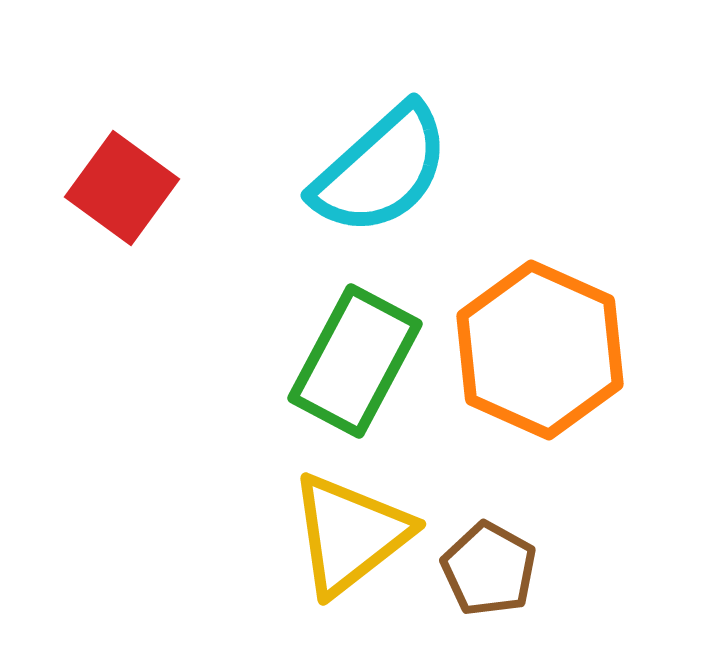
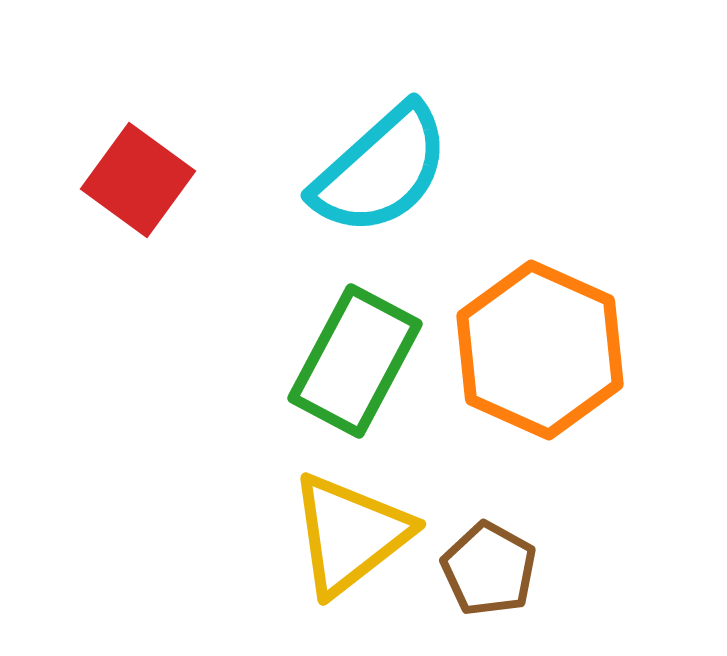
red square: moved 16 px right, 8 px up
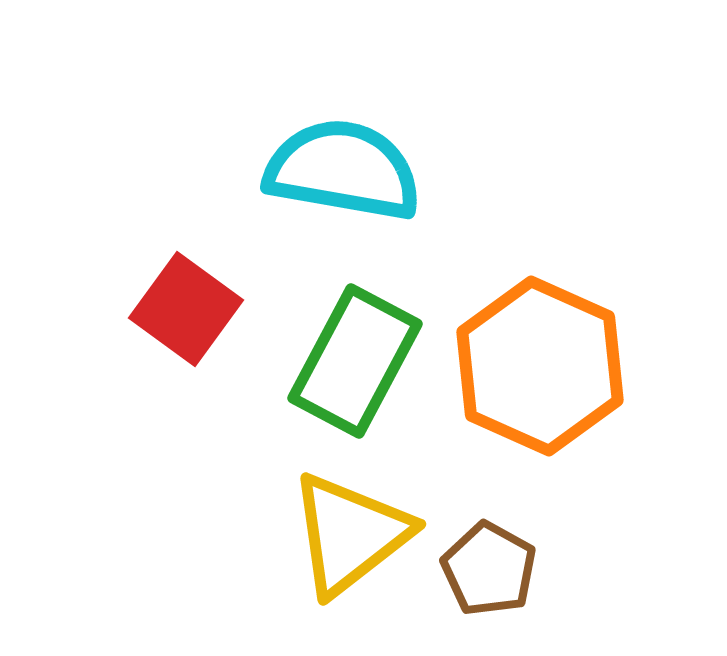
cyan semicircle: moved 38 px left; rotated 128 degrees counterclockwise
red square: moved 48 px right, 129 px down
orange hexagon: moved 16 px down
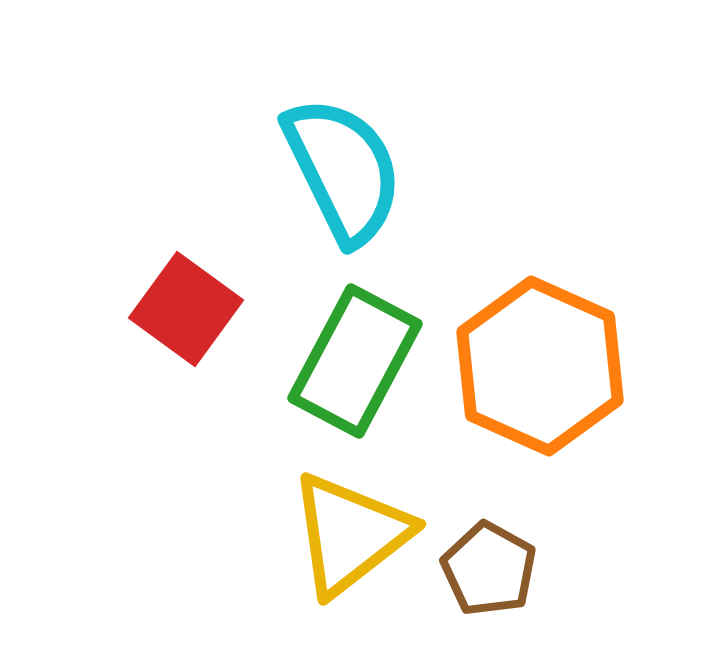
cyan semicircle: rotated 54 degrees clockwise
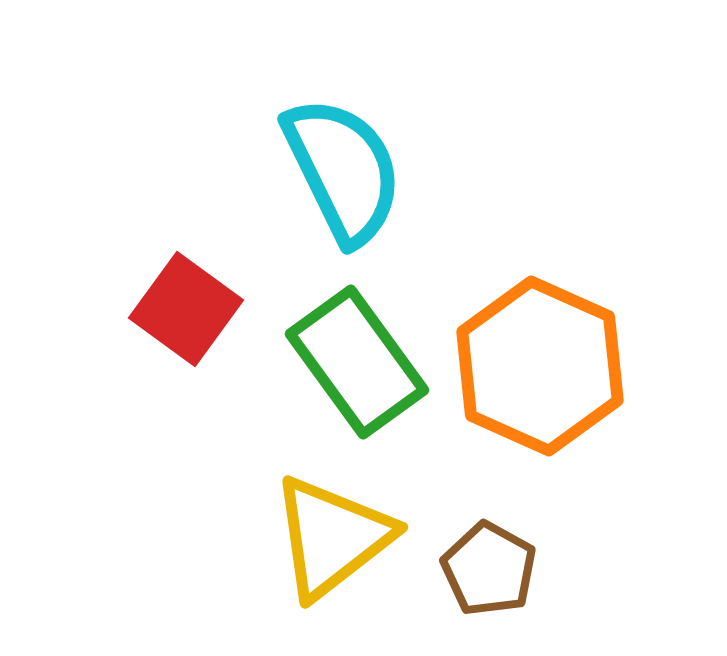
green rectangle: moved 2 px right, 1 px down; rotated 64 degrees counterclockwise
yellow triangle: moved 18 px left, 3 px down
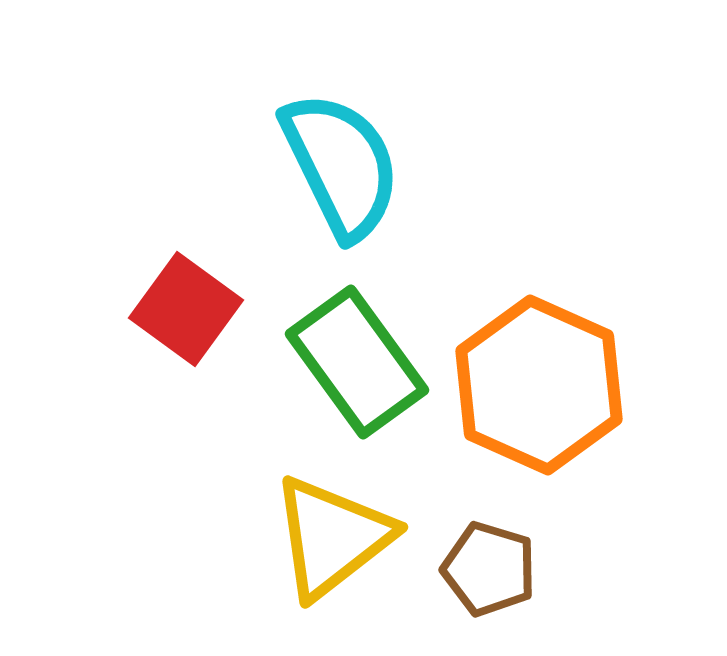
cyan semicircle: moved 2 px left, 5 px up
orange hexagon: moved 1 px left, 19 px down
brown pentagon: rotated 12 degrees counterclockwise
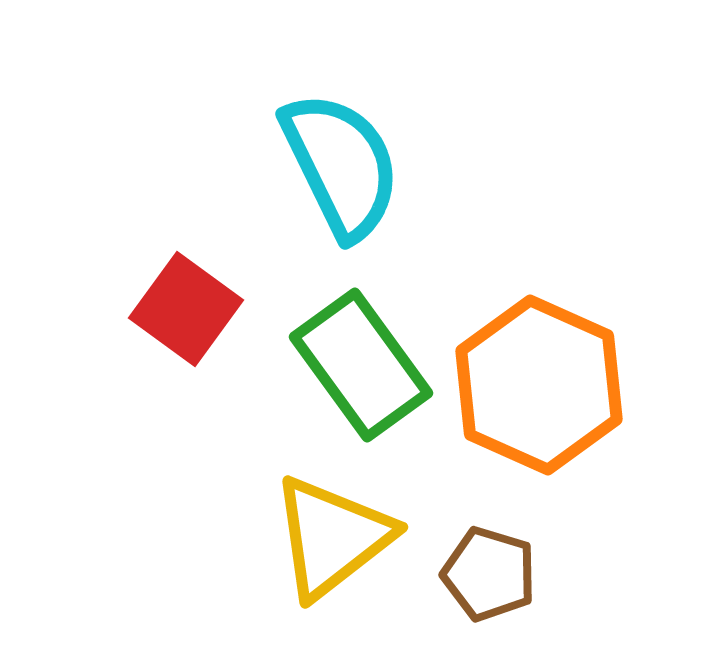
green rectangle: moved 4 px right, 3 px down
brown pentagon: moved 5 px down
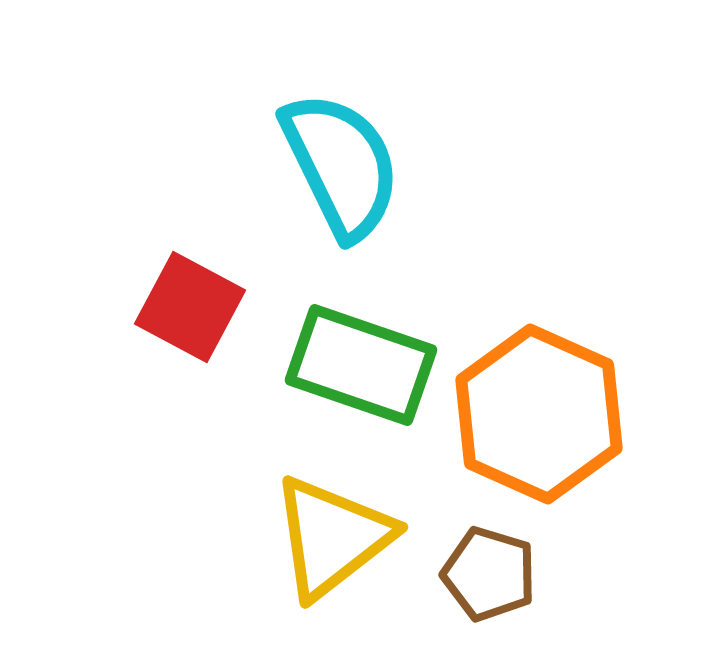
red square: moved 4 px right, 2 px up; rotated 8 degrees counterclockwise
green rectangle: rotated 35 degrees counterclockwise
orange hexagon: moved 29 px down
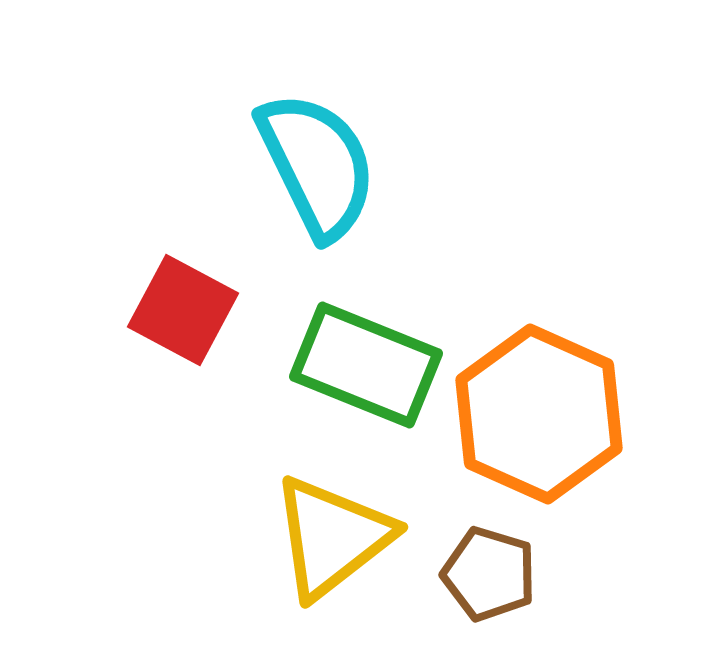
cyan semicircle: moved 24 px left
red square: moved 7 px left, 3 px down
green rectangle: moved 5 px right; rotated 3 degrees clockwise
